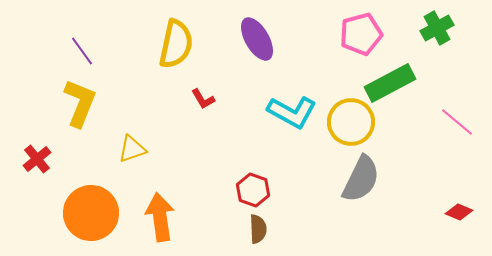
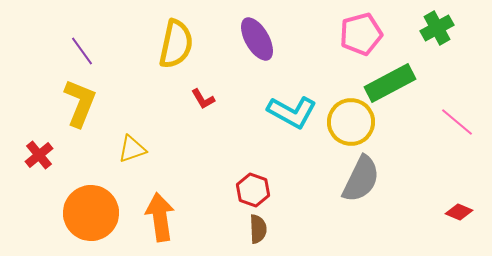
red cross: moved 2 px right, 4 px up
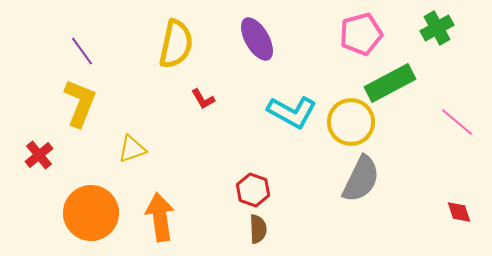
red diamond: rotated 48 degrees clockwise
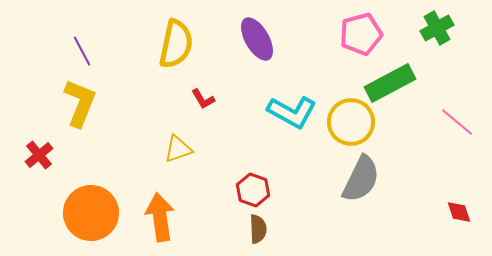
purple line: rotated 8 degrees clockwise
yellow triangle: moved 46 px right
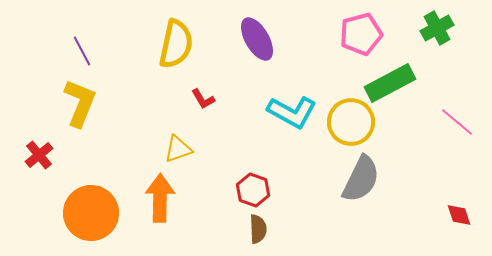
red diamond: moved 3 px down
orange arrow: moved 19 px up; rotated 9 degrees clockwise
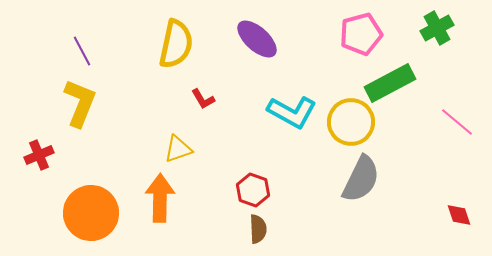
purple ellipse: rotated 18 degrees counterclockwise
red cross: rotated 16 degrees clockwise
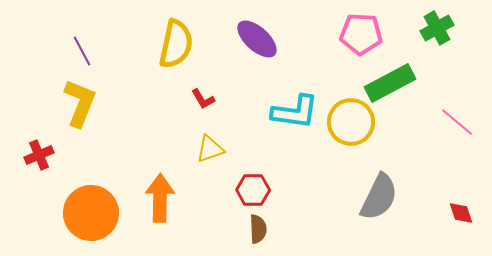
pink pentagon: rotated 18 degrees clockwise
cyan L-shape: moved 3 px right; rotated 21 degrees counterclockwise
yellow triangle: moved 32 px right
gray semicircle: moved 18 px right, 18 px down
red hexagon: rotated 20 degrees counterclockwise
red diamond: moved 2 px right, 2 px up
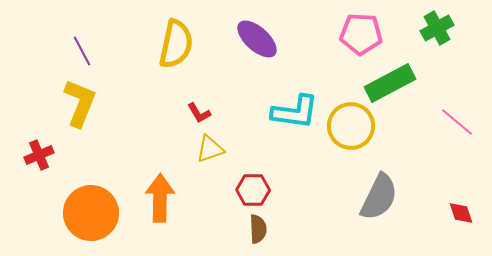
red L-shape: moved 4 px left, 14 px down
yellow circle: moved 4 px down
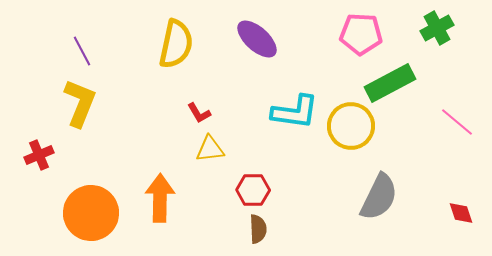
yellow triangle: rotated 12 degrees clockwise
